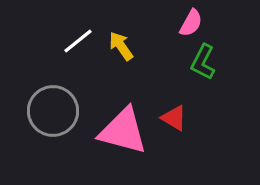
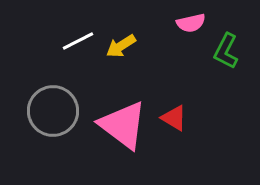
pink semicircle: rotated 48 degrees clockwise
white line: rotated 12 degrees clockwise
yellow arrow: rotated 88 degrees counterclockwise
green L-shape: moved 23 px right, 11 px up
pink triangle: moved 6 px up; rotated 22 degrees clockwise
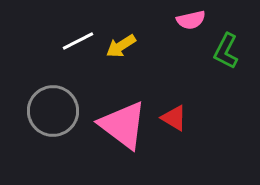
pink semicircle: moved 3 px up
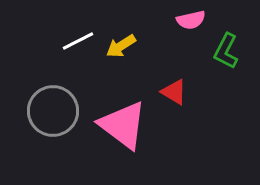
red triangle: moved 26 px up
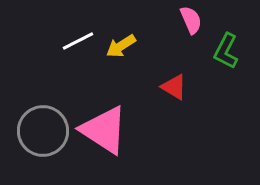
pink semicircle: rotated 100 degrees counterclockwise
red triangle: moved 5 px up
gray circle: moved 10 px left, 20 px down
pink triangle: moved 19 px left, 5 px down; rotated 4 degrees counterclockwise
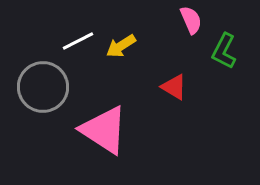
green L-shape: moved 2 px left
gray circle: moved 44 px up
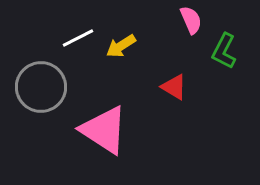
white line: moved 3 px up
gray circle: moved 2 px left
